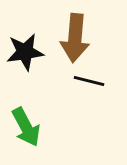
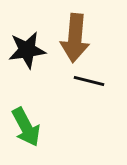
black star: moved 2 px right, 2 px up
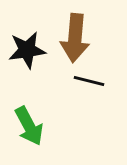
green arrow: moved 3 px right, 1 px up
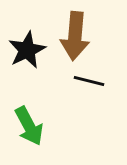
brown arrow: moved 2 px up
black star: rotated 18 degrees counterclockwise
